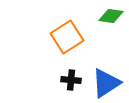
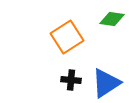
green diamond: moved 1 px right, 3 px down
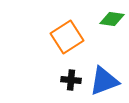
blue triangle: moved 2 px left, 2 px up; rotated 12 degrees clockwise
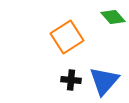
green diamond: moved 1 px right, 2 px up; rotated 40 degrees clockwise
blue triangle: rotated 28 degrees counterclockwise
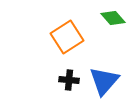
green diamond: moved 1 px down
black cross: moved 2 px left
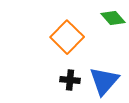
orange square: rotated 12 degrees counterclockwise
black cross: moved 1 px right
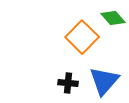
orange square: moved 15 px right
black cross: moved 2 px left, 3 px down
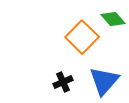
green diamond: moved 1 px down
black cross: moved 5 px left, 1 px up; rotated 30 degrees counterclockwise
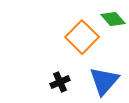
black cross: moved 3 px left
